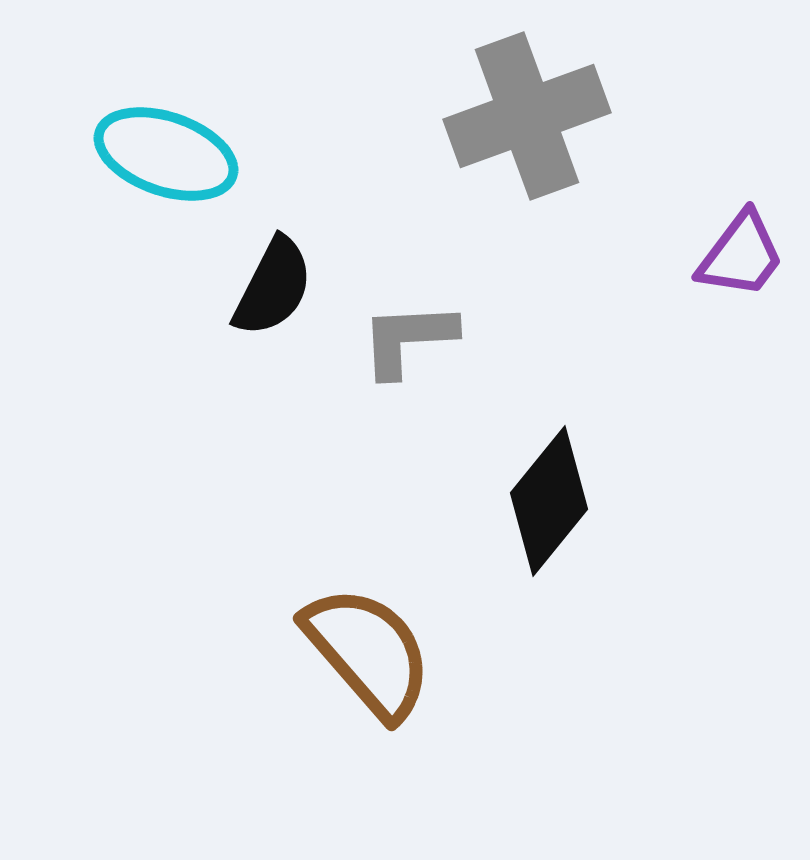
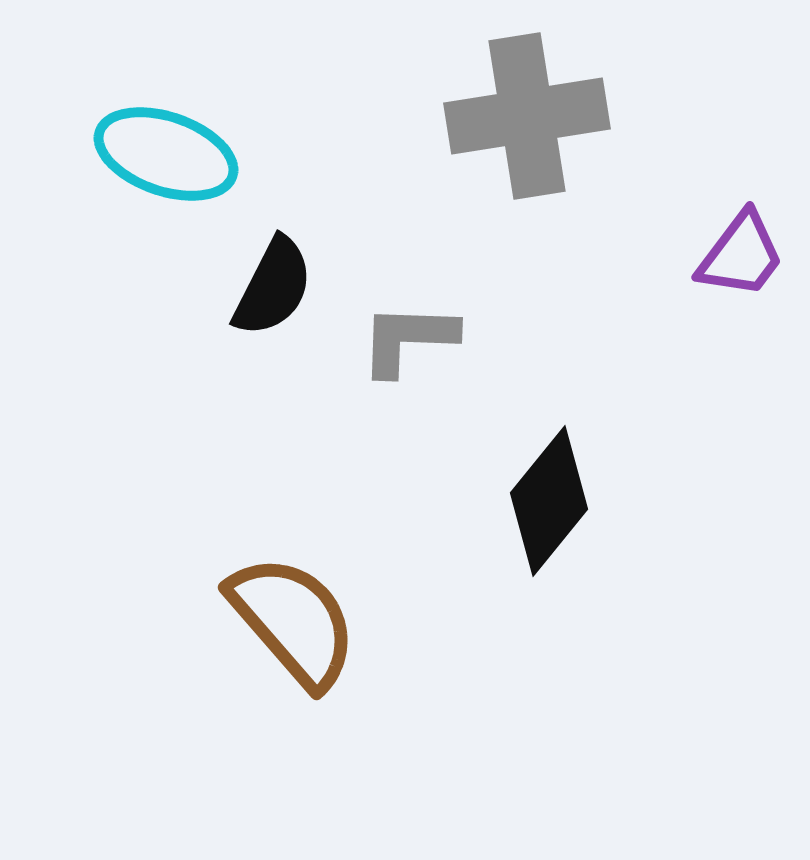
gray cross: rotated 11 degrees clockwise
gray L-shape: rotated 5 degrees clockwise
brown semicircle: moved 75 px left, 31 px up
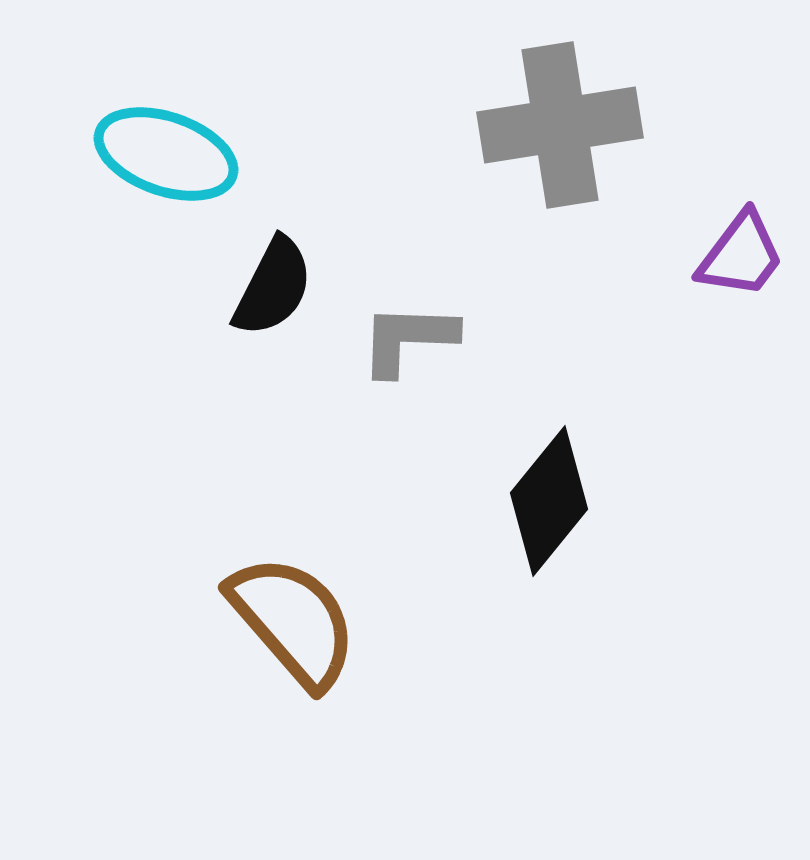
gray cross: moved 33 px right, 9 px down
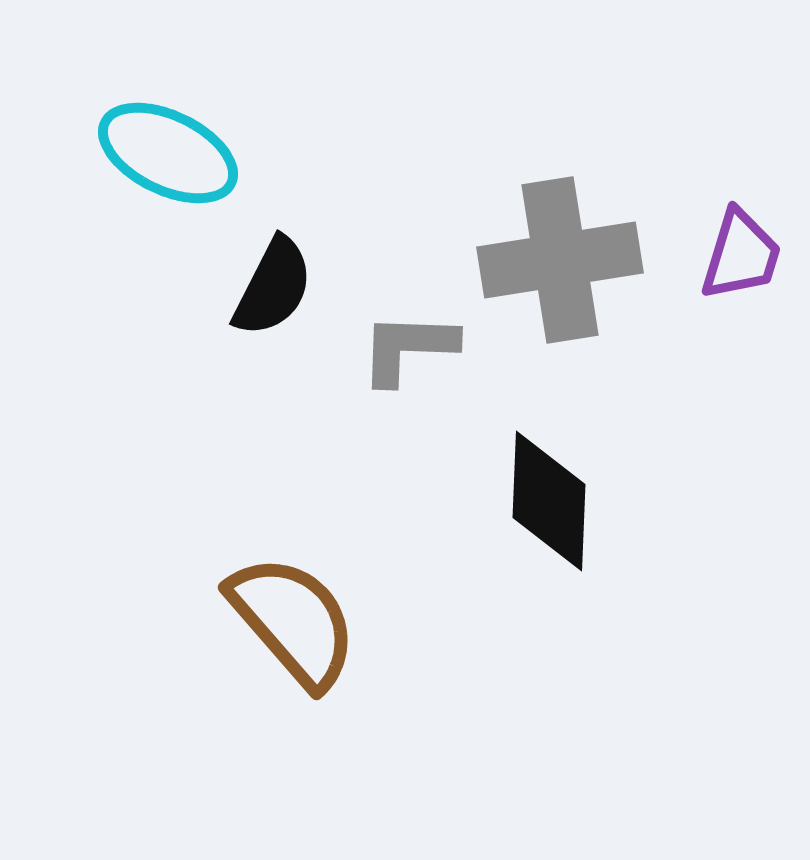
gray cross: moved 135 px down
cyan ellipse: moved 2 px right, 1 px up; rotated 7 degrees clockwise
purple trapezoid: rotated 20 degrees counterclockwise
gray L-shape: moved 9 px down
black diamond: rotated 37 degrees counterclockwise
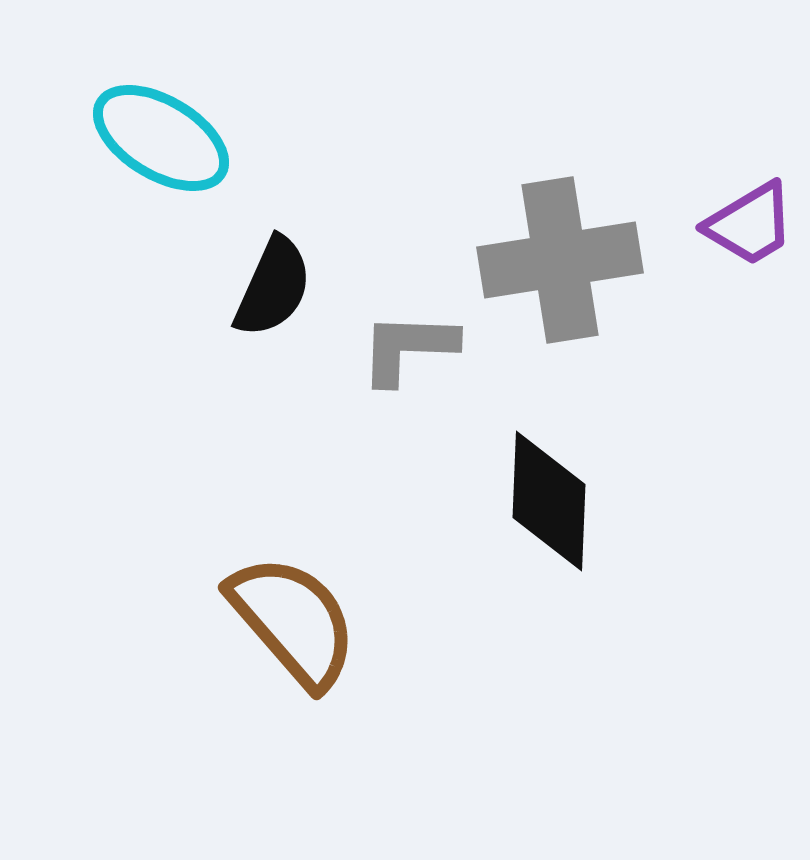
cyan ellipse: moved 7 px left, 15 px up; rotated 5 degrees clockwise
purple trapezoid: moved 9 px right, 31 px up; rotated 42 degrees clockwise
black semicircle: rotated 3 degrees counterclockwise
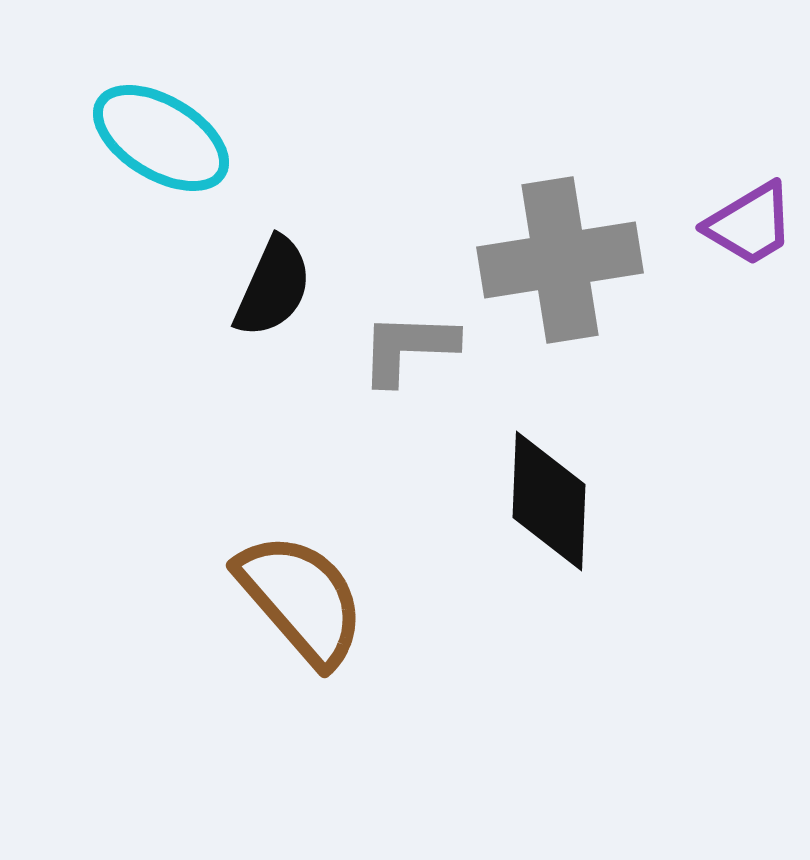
brown semicircle: moved 8 px right, 22 px up
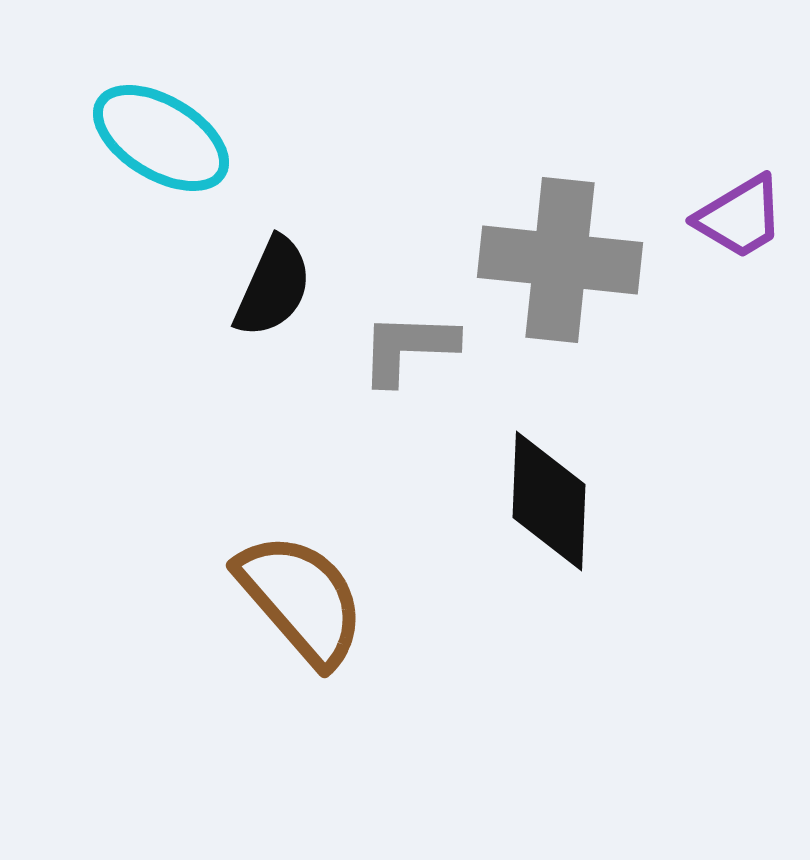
purple trapezoid: moved 10 px left, 7 px up
gray cross: rotated 15 degrees clockwise
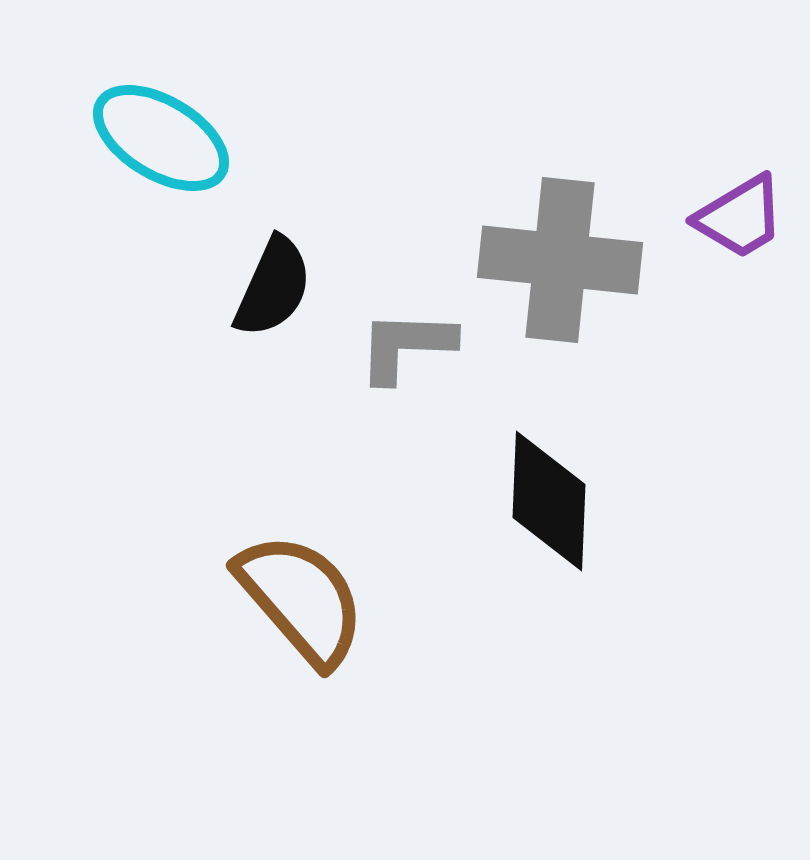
gray L-shape: moved 2 px left, 2 px up
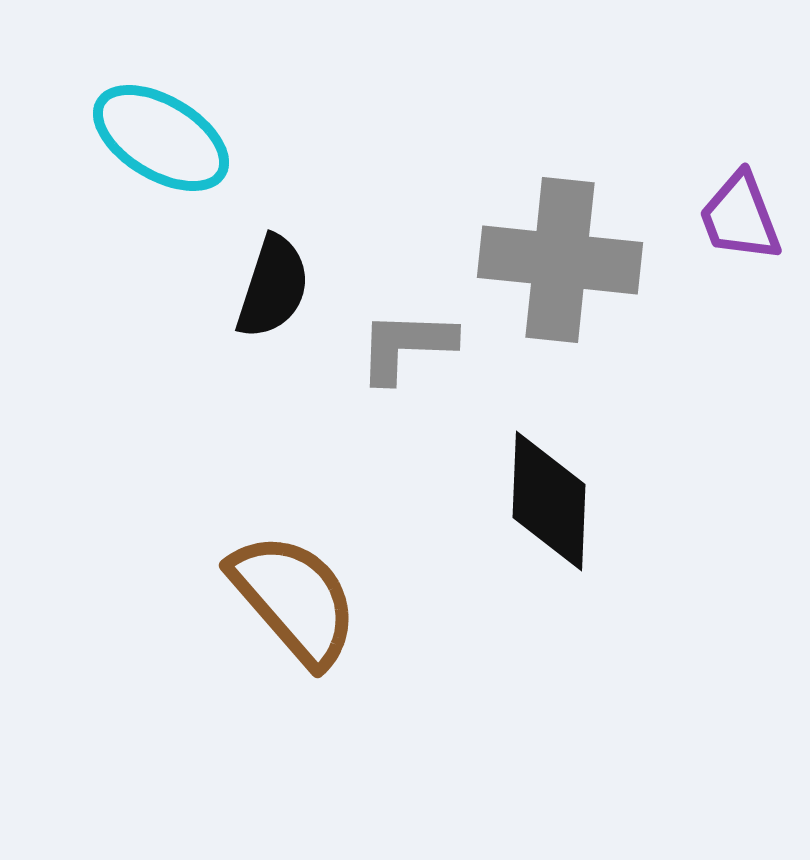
purple trapezoid: rotated 100 degrees clockwise
black semicircle: rotated 6 degrees counterclockwise
brown semicircle: moved 7 px left
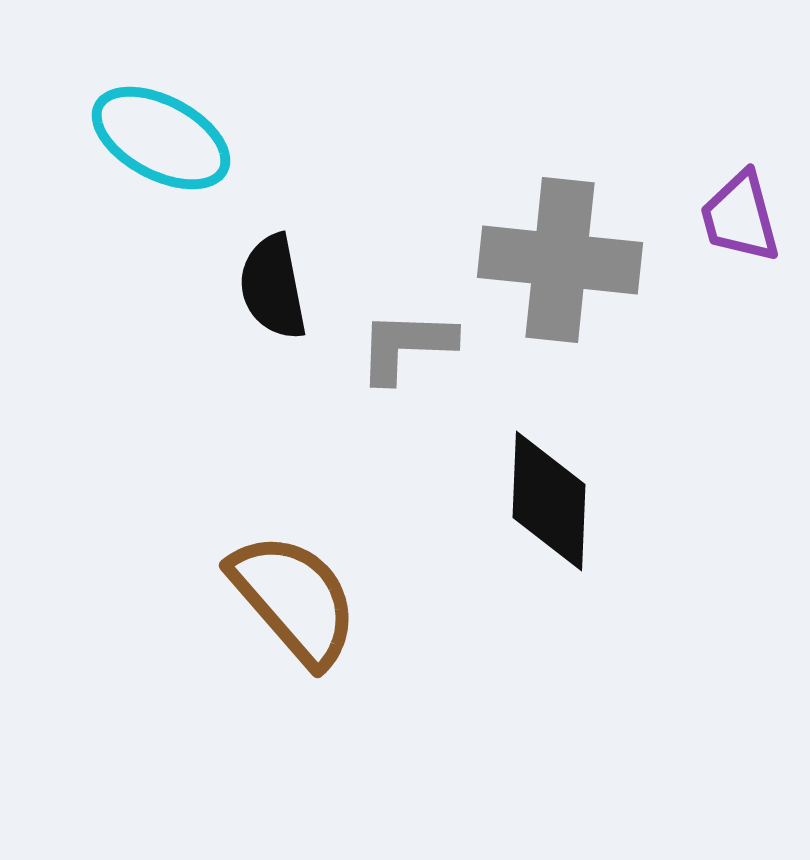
cyan ellipse: rotated 3 degrees counterclockwise
purple trapezoid: rotated 6 degrees clockwise
black semicircle: rotated 151 degrees clockwise
